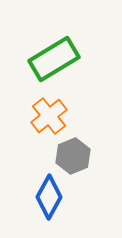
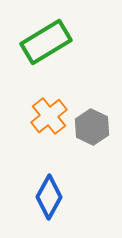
green rectangle: moved 8 px left, 17 px up
gray hexagon: moved 19 px right, 29 px up; rotated 12 degrees counterclockwise
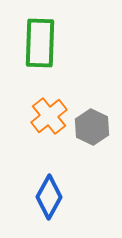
green rectangle: moved 6 px left, 1 px down; rotated 57 degrees counterclockwise
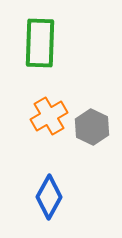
orange cross: rotated 9 degrees clockwise
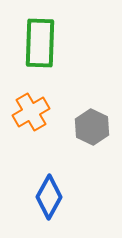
orange cross: moved 18 px left, 4 px up
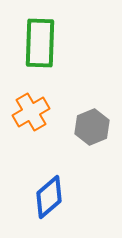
gray hexagon: rotated 12 degrees clockwise
blue diamond: rotated 21 degrees clockwise
